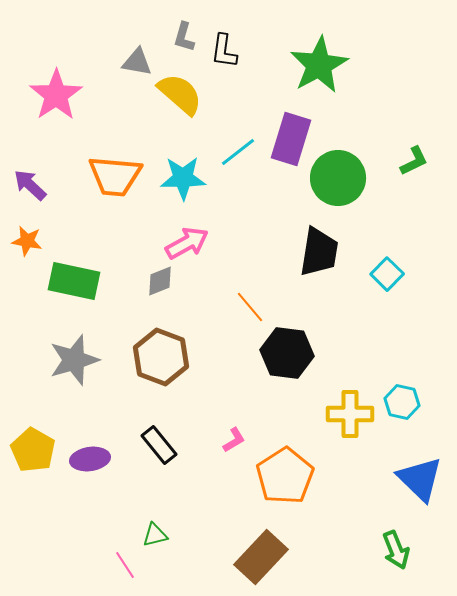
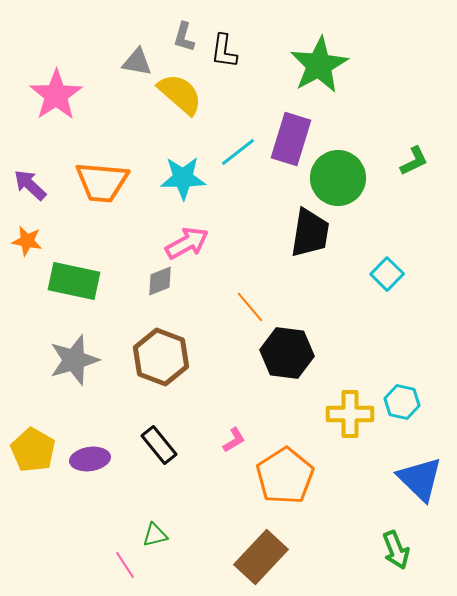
orange trapezoid: moved 13 px left, 6 px down
black trapezoid: moved 9 px left, 19 px up
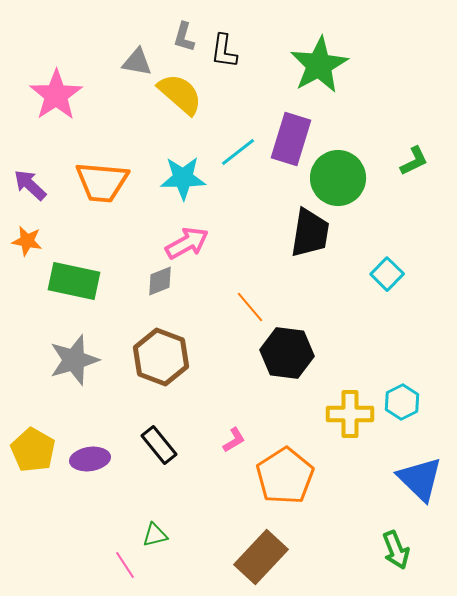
cyan hexagon: rotated 20 degrees clockwise
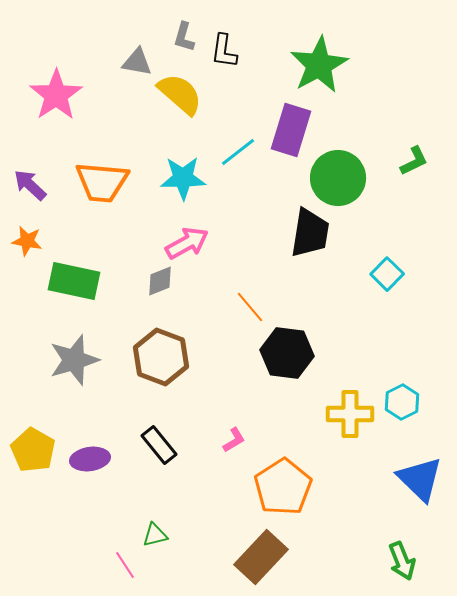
purple rectangle: moved 9 px up
orange pentagon: moved 2 px left, 11 px down
green arrow: moved 6 px right, 11 px down
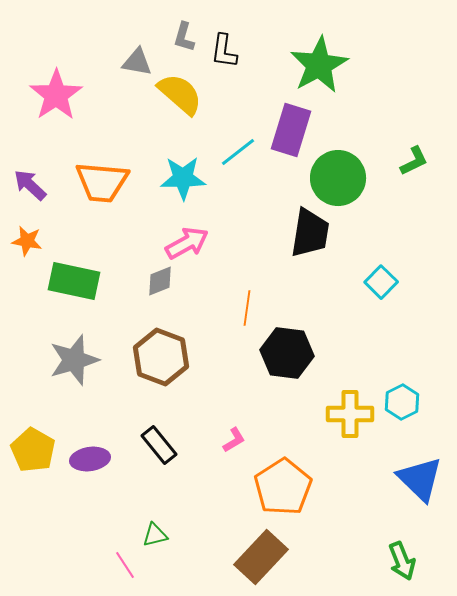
cyan square: moved 6 px left, 8 px down
orange line: moved 3 px left, 1 px down; rotated 48 degrees clockwise
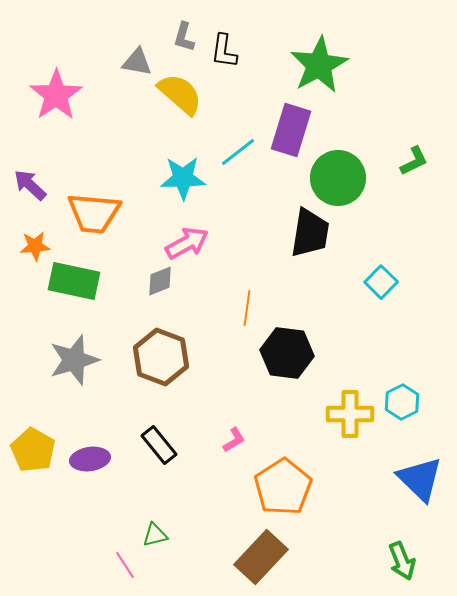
orange trapezoid: moved 8 px left, 31 px down
orange star: moved 8 px right, 5 px down; rotated 16 degrees counterclockwise
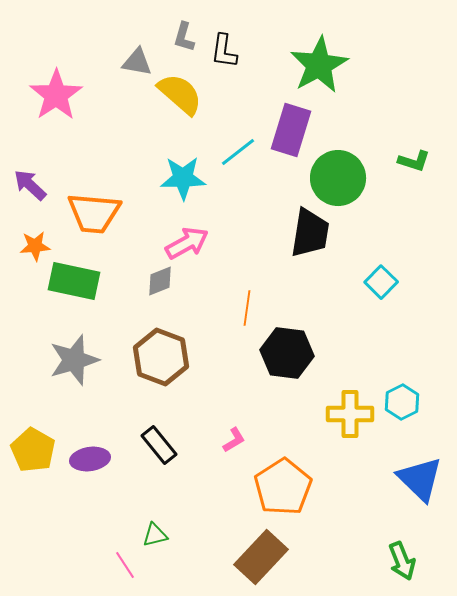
green L-shape: rotated 44 degrees clockwise
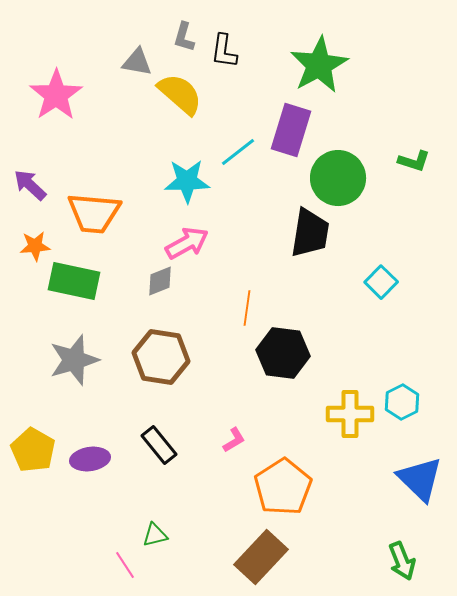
cyan star: moved 4 px right, 3 px down
black hexagon: moved 4 px left
brown hexagon: rotated 12 degrees counterclockwise
